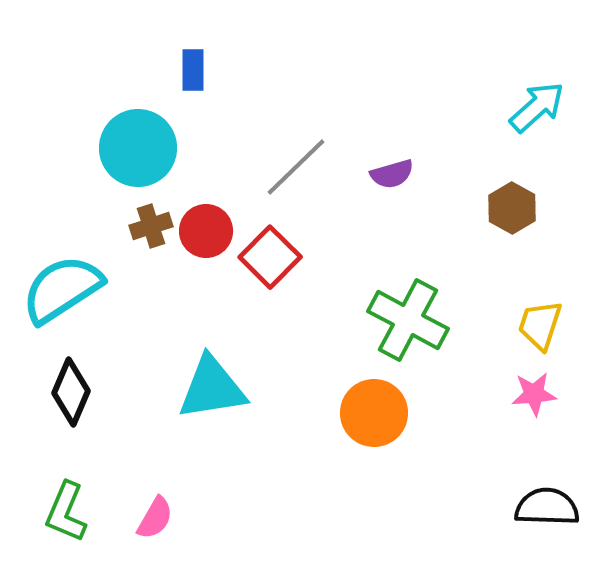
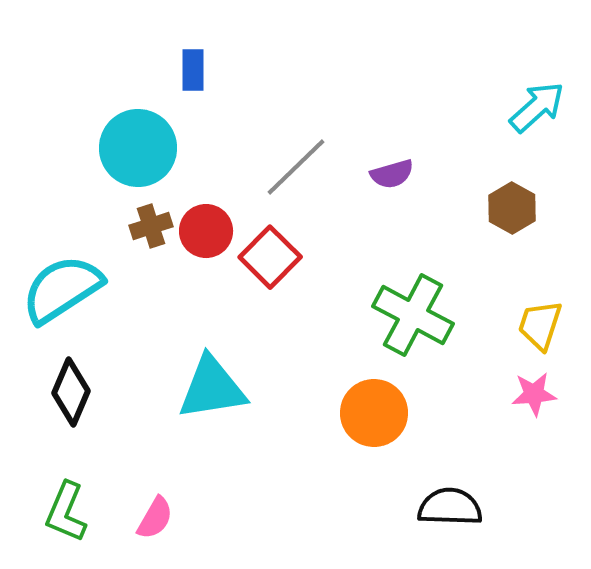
green cross: moved 5 px right, 5 px up
black semicircle: moved 97 px left
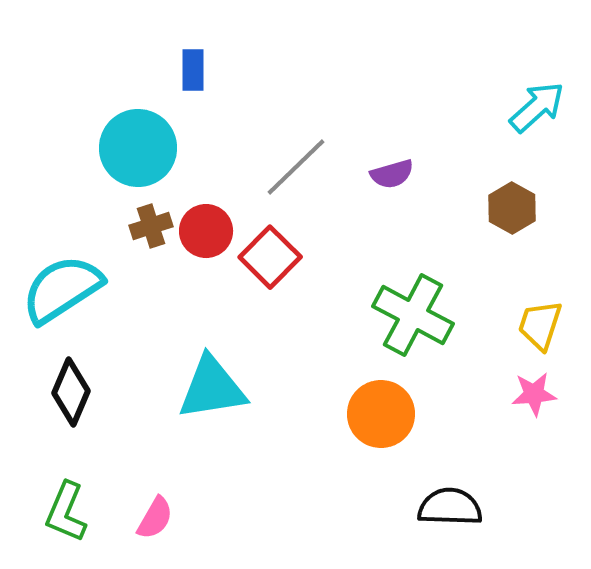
orange circle: moved 7 px right, 1 px down
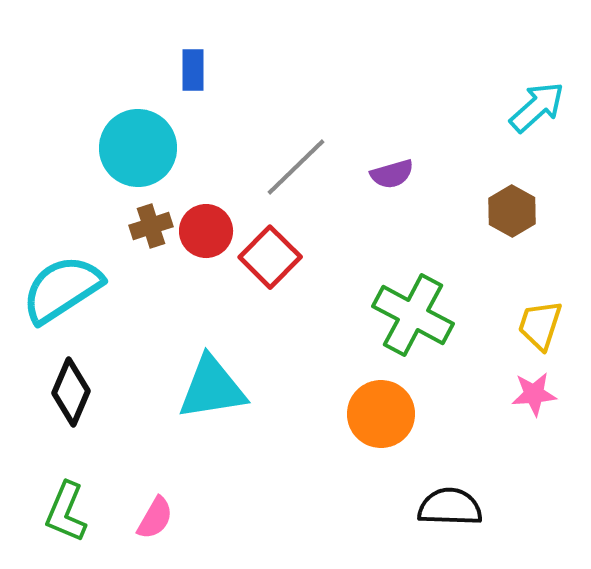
brown hexagon: moved 3 px down
